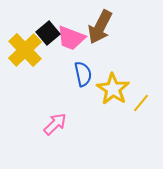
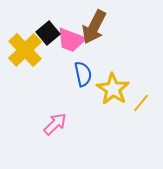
brown arrow: moved 6 px left
pink trapezoid: moved 2 px down
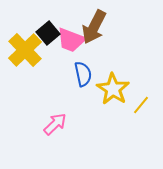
yellow line: moved 2 px down
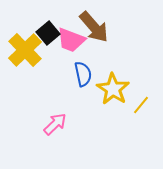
brown arrow: rotated 68 degrees counterclockwise
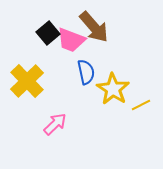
yellow cross: moved 2 px right, 31 px down
blue semicircle: moved 3 px right, 2 px up
yellow line: rotated 24 degrees clockwise
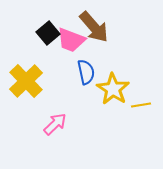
yellow cross: moved 1 px left
yellow line: rotated 18 degrees clockwise
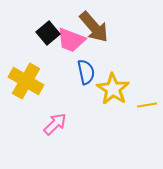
yellow cross: rotated 16 degrees counterclockwise
yellow line: moved 6 px right
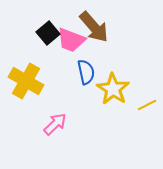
yellow line: rotated 18 degrees counterclockwise
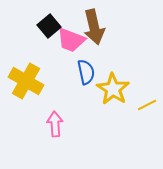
brown arrow: rotated 28 degrees clockwise
black square: moved 1 px right, 7 px up
pink arrow: rotated 50 degrees counterclockwise
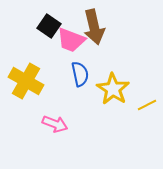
black square: rotated 15 degrees counterclockwise
blue semicircle: moved 6 px left, 2 px down
pink arrow: rotated 115 degrees clockwise
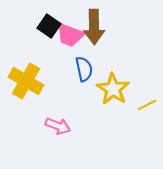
brown arrow: rotated 12 degrees clockwise
pink trapezoid: moved 1 px left, 5 px up
blue semicircle: moved 4 px right, 5 px up
pink arrow: moved 3 px right, 2 px down
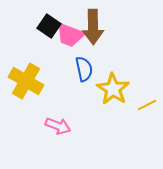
brown arrow: moved 1 px left
